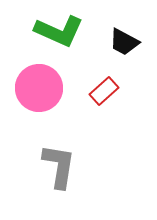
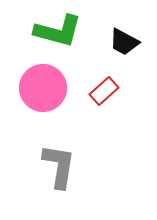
green L-shape: moved 1 px left; rotated 9 degrees counterclockwise
pink circle: moved 4 px right
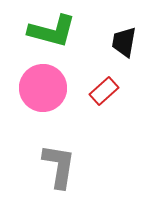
green L-shape: moved 6 px left
black trapezoid: rotated 72 degrees clockwise
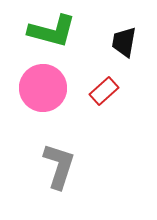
gray L-shape: rotated 9 degrees clockwise
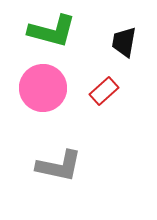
gray L-shape: rotated 84 degrees clockwise
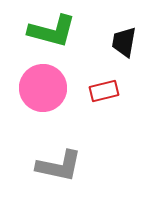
red rectangle: rotated 28 degrees clockwise
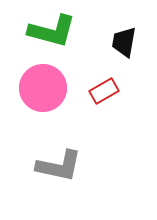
red rectangle: rotated 16 degrees counterclockwise
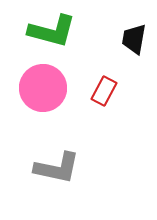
black trapezoid: moved 10 px right, 3 px up
red rectangle: rotated 32 degrees counterclockwise
gray L-shape: moved 2 px left, 2 px down
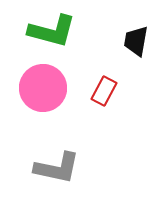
black trapezoid: moved 2 px right, 2 px down
